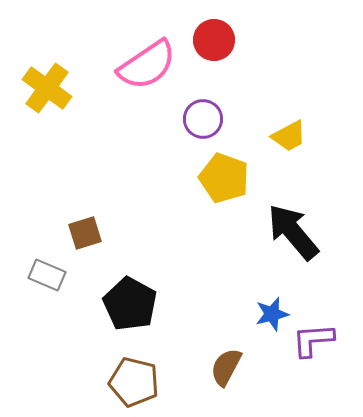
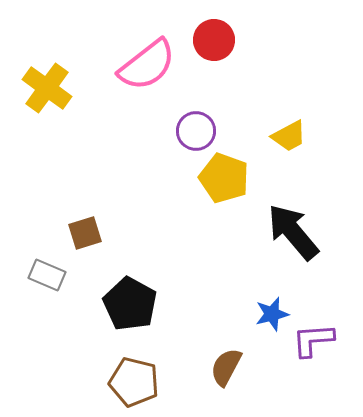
pink semicircle: rotated 4 degrees counterclockwise
purple circle: moved 7 px left, 12 px down
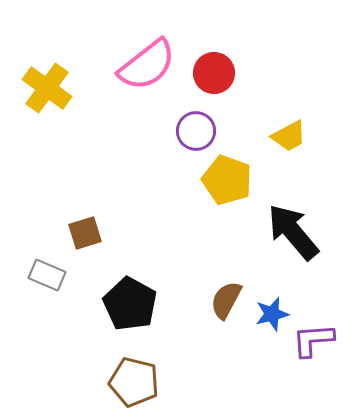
red circle: moved 33 px down
yellow pentagon: moved 3 px right, 2 px down
brown semicircle: moved 67 px up
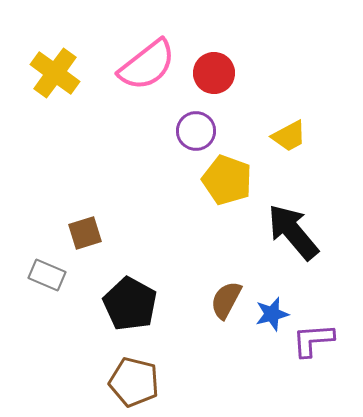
yellow cross: moved 8 px right, 15 px up
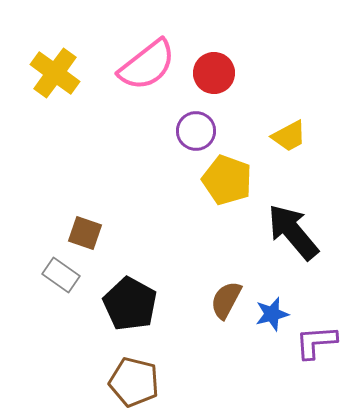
brown square: rotated 36 degrees clockwise
gray rectangle: moved 14 px right; rotated 12 degrees clockwise
purple L-shape: moved 3 px right, 2 px down
